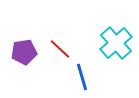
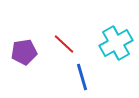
cyan cross: rotated 12 degrees clockwise
red line: moved 4 px right, 5 px up
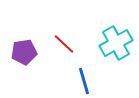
blue line: moved 2 px right, 4 px down
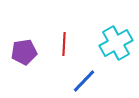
red line: rotated 50 degrees clockwise
blue line: rotated 60 degrees clockwise
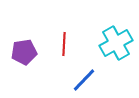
blue line: moved 1 px up
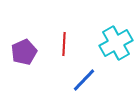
purple pentagon: rotated 15 degrees counterclockwise
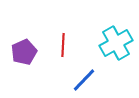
red line: moved 1 px left, 1 px down
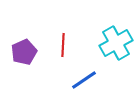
blue line: rotated 12 degrees clockwise
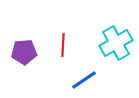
purple pentagon: rotated 20 degrees clockwise
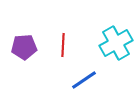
purple pentagon: moved 5 px up
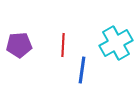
purple pentagon: moved 5 px left, 2 px up
blue line: moved 2 px left, 10 px up; rotated 48 degrees counterclockwise
